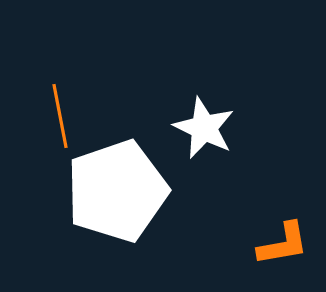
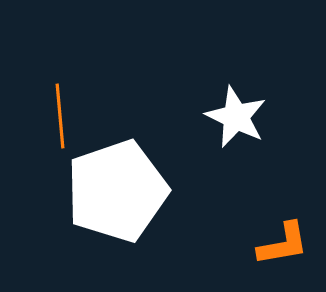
orange line: rotated 6 degrees clockwise
white star: moved 32 px right, 11 px up
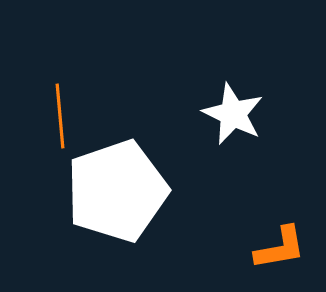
white star: moved 3 px left, 3 px up
orange L-shape: moved 3 px left, 4 px down
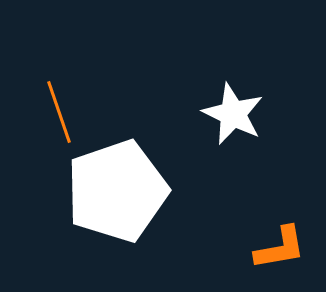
orange line: moved 1 px left, 4 px up; rotated 14 degrees counterclockwise
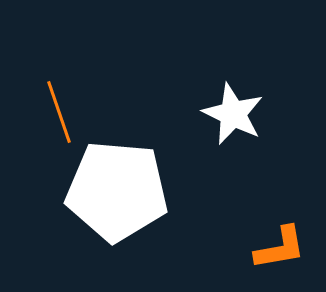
white pentagon: rotated 24 degrees clockwise
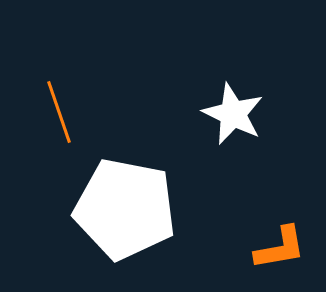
white pentagon: moved 8 px right, 18 px down; rotated 6 degrees clockwise
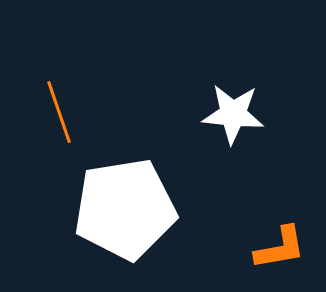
white star: rotated 20 degrees counterclockwise
white pentagon: rotated 20 degrees counterclockwise
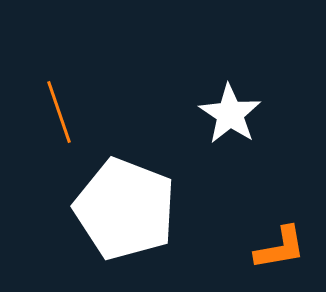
white star: moved 3 px left; rotated 28 degrees clockwise
white pentagon: rotated 30 degrees clockwise
